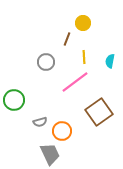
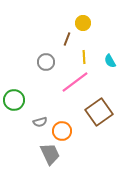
cyan semicircle: rotated 40 degrees counterclockwise
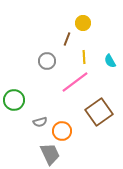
gray circle: moved 1 px right, 1 px up
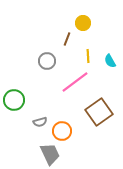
yellow line: moved 4 px right, 1 px up
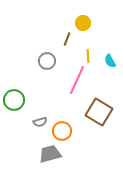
pink line: moved 2 px right, 2 px up; rotated 28 degrees counterclockwise
brown square: rotated 24 degrees counterclockwise
gray trapezoid: rotated 80 degrees counterclockwise
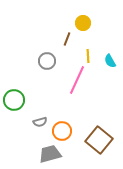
brown square: moved 28 px down; rotated 8 degrees clockwise
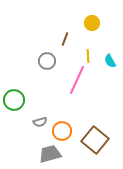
yellow circle: moved 9 px right
brown line: moved 2 px left
brown square: moved 4 px left
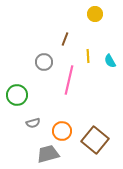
yellow circle: moved 3 px right, 9 px up
gray circle: moved 3 px left, 1 px down
pink line: moved 8 px left; rotated 12 degrees counterclockwise
green circle: moved 3 px right, 5 px up
gray semicircle: moved 7 px left, 1 px down
gray trapezoid: moved 2 px left
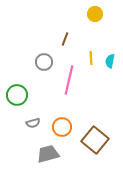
yellow line: moved 3 px right, 2 px down
cyan semicircle: rotated 40 degrees clockwise
orange circle: moved 4 px up
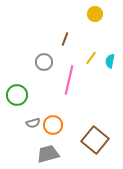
yellow line: rotated 40 degrees clockwise
orange circle: moved 9 px left, 2 px up
